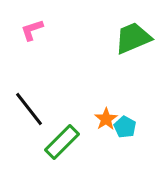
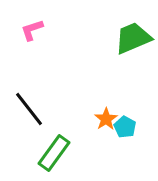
green rectangle: moved 8 px left, 11 px down; rotated 9 degrees counterclockwise
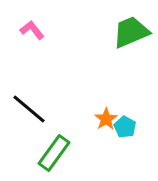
pink L-shape: rotated 70 degrees clockwise
green trapezoid: moved 2 px left, 6 px up
black line: rotated 12 degrees counterclockwise
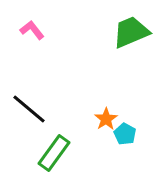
cyan pentagon: moved 7 px down
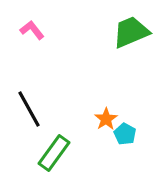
black line: rotated 21 degrees clockwise
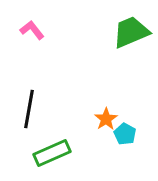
black line: rotated 39 degrees clockwise
green rectangle: moved 2 px left; rotated 30 degrees clockwise
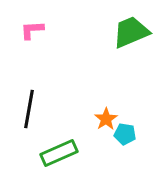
pink L-shape: rotated 55 degrees counterclockwise
cyan pentagon: rotated 20 degrees counterclockwise
green rectangle: moved 7 px right
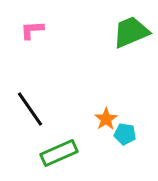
black line: moved 1 px right; rotated 45 degrees counterclockwise
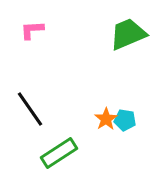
green trapezoid: moved 3 px left, 2 px down
cyan pentagon: moved 14 px up
green rectangle: rotated 9 degrees counterclockwise
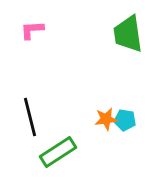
green trapezoid: rotated 75 degrees counterclockwise
black line: moved 8 px down; rotated 21 degrees clockwise
orange star: rotated 25 degrees clockwise
green rectangle: moved 1 px left, 1 px up
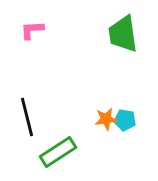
green trapezoid: moved 5 px left
black line: moved 3 px left
